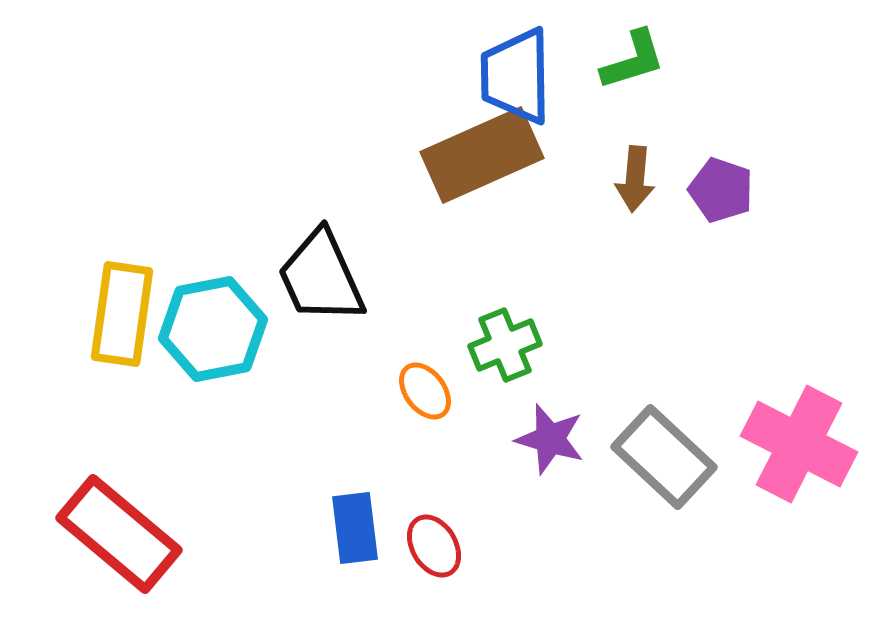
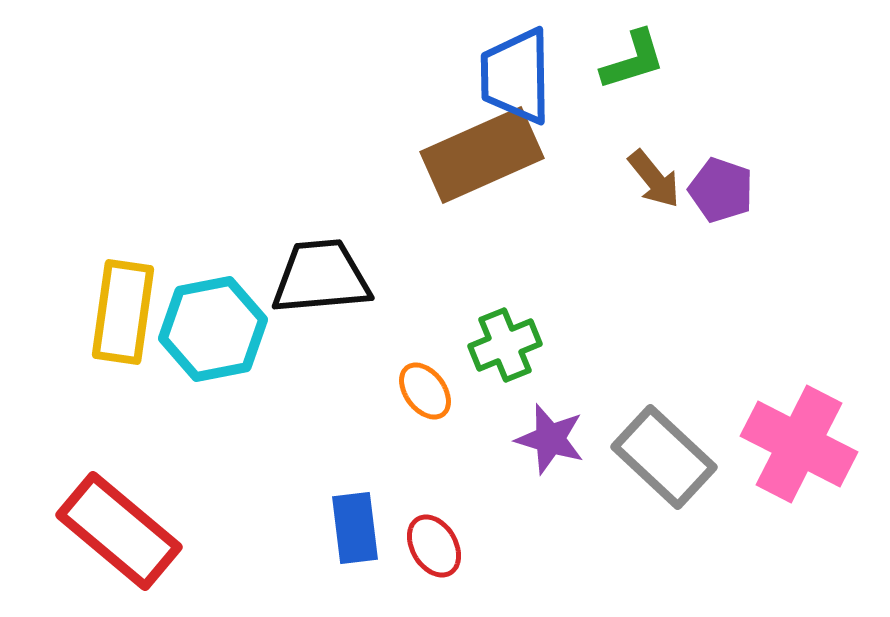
brown arrow: moved 19 px right; rotated 44 degrees counterclockwise
black trapezoid: rotated 109 degrees clockwise
yellow rectangle: moved 1 px right, 2 px up
red rectangle: moved 3 px up
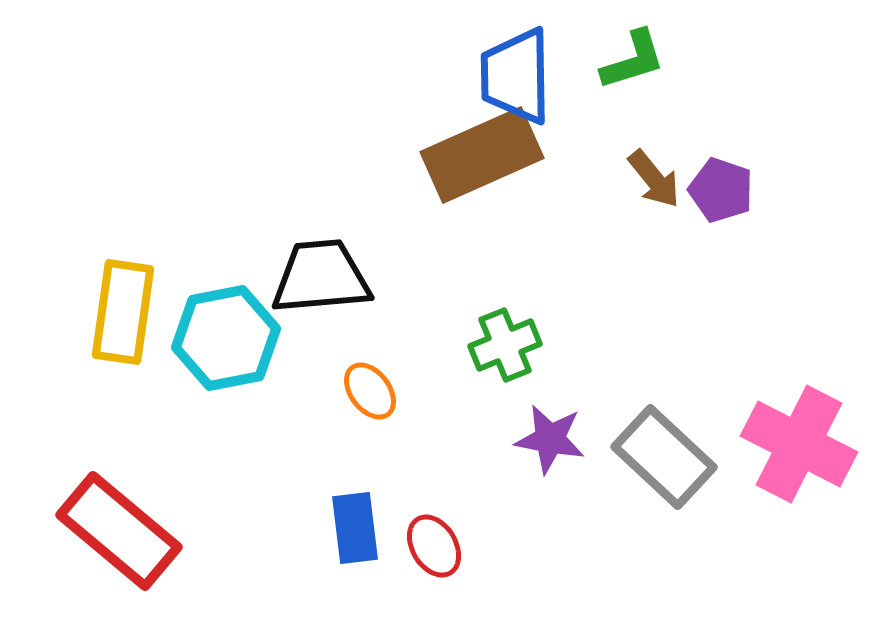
cyan hexagon: moved 13 px right, 9 px down
orange ellipse: moved 55 px left
purple star: rotated 6 degrees counterclockwise
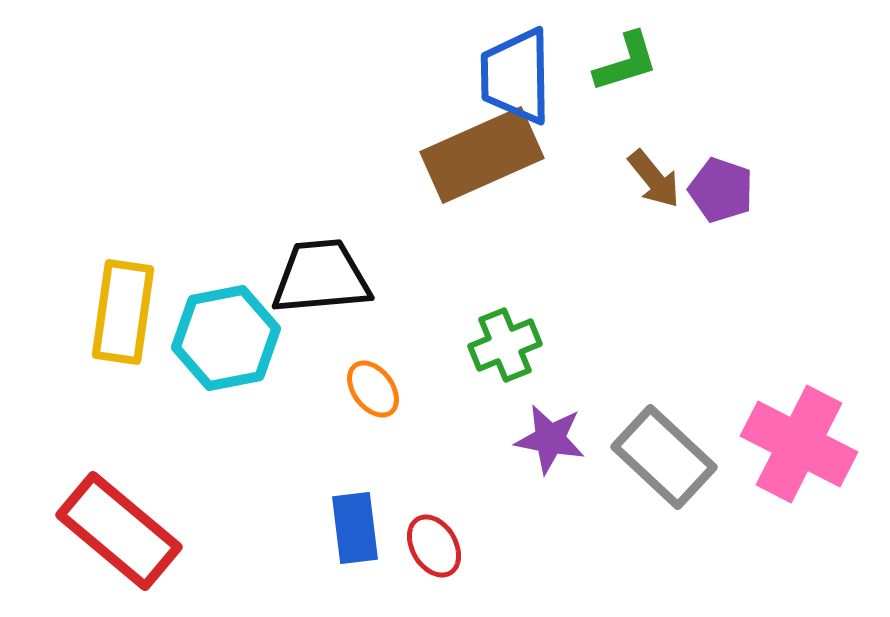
green L-shape: moved 7 px left, 2 px down
orange ellipse: moved 3 px right, 2 px up
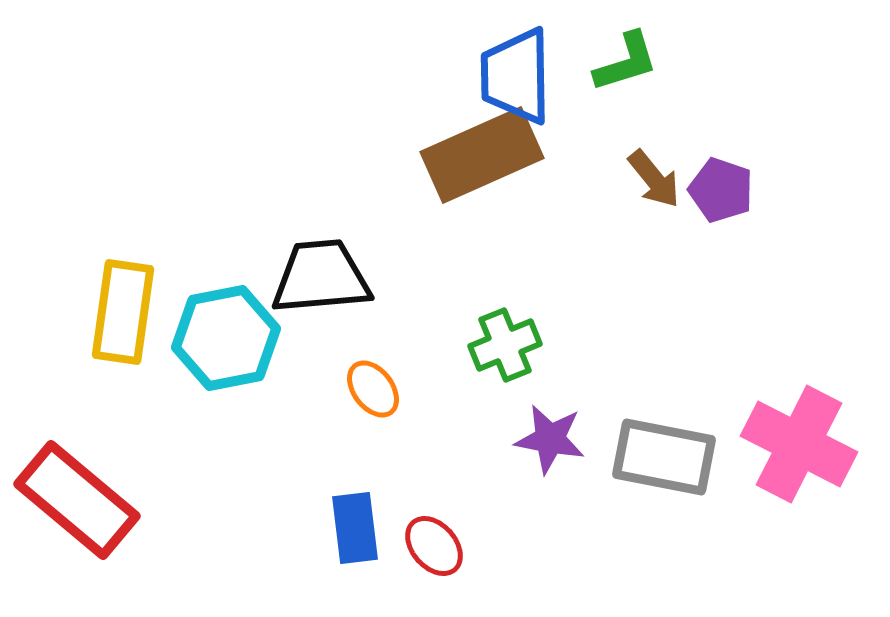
gray rectangle: rotated 32 degrees counterclockwise
red rectangle: moved 42 px left, 31 px up
red ellipse: rotated 10 degrees counterclockwise
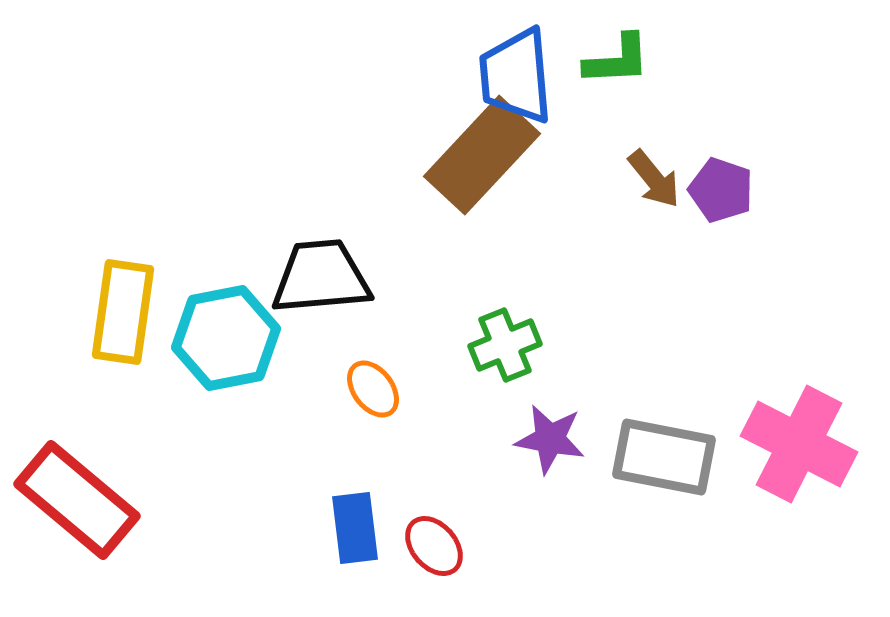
green L-shape: moved 9 px left, 2 px up; rotated 14 degrees clockwise
blue trapezoid: rotated 4 degrees counterclockwise
brown rectangle: rotated 23 degrees counterclockwise
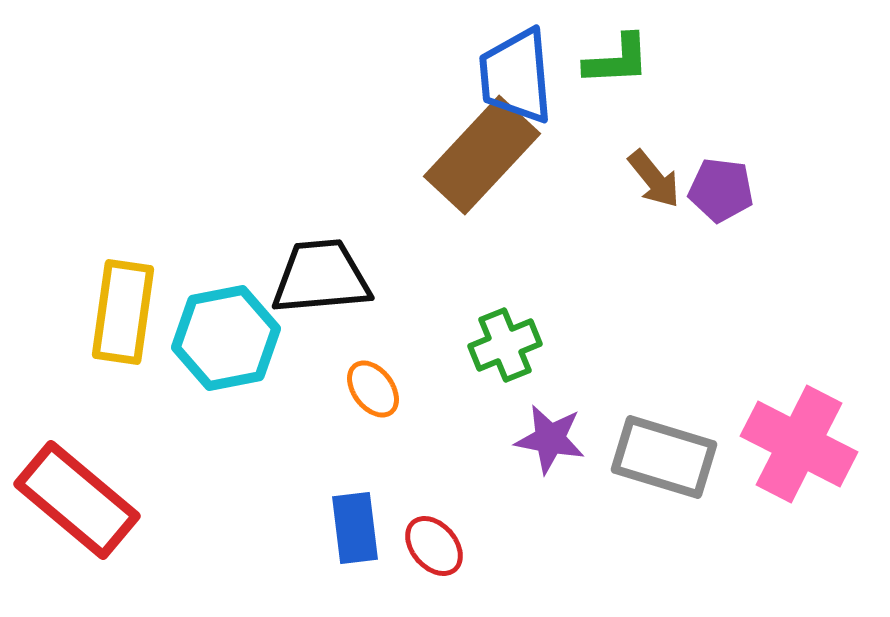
purple pentagon: rotated 12 degrees counterclockwise
gray rectangle: rotated 6 degrees clockwise
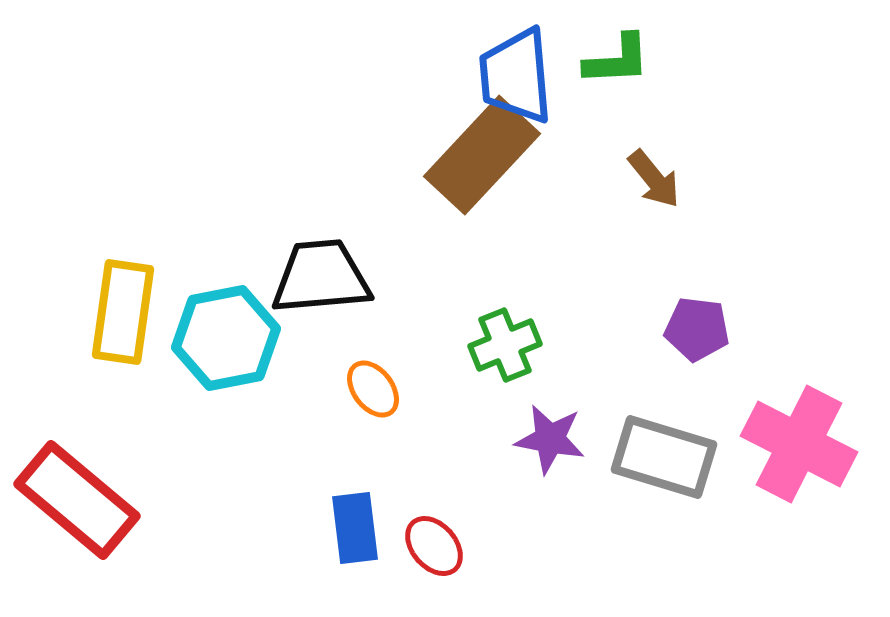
purple pentagon: moved 24 px left, 139 px down
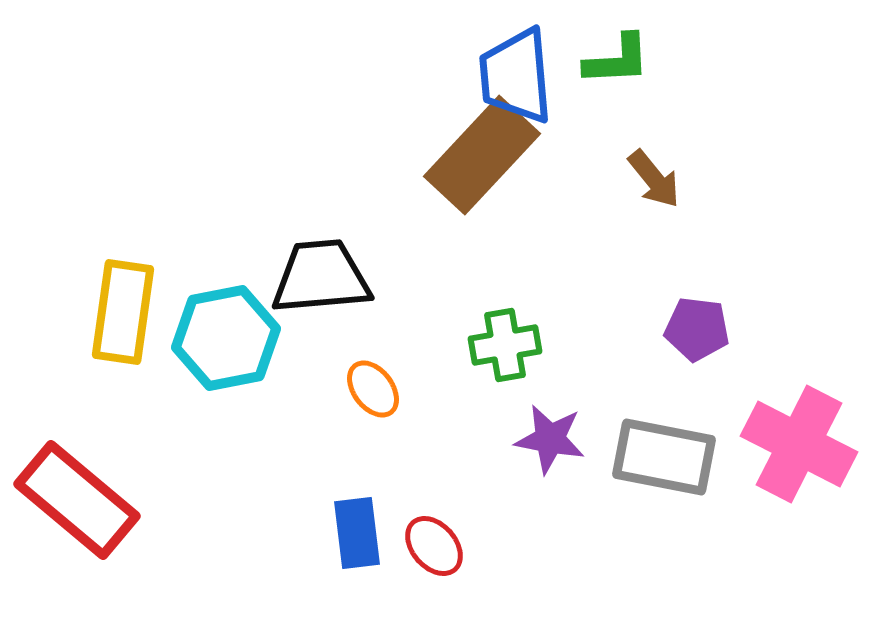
green cross: rotated 12 degrees clockwise
gray rectangle: rotated 6 degrees counterclockwise
blue rectangle: moved 2 px right, 5 px down
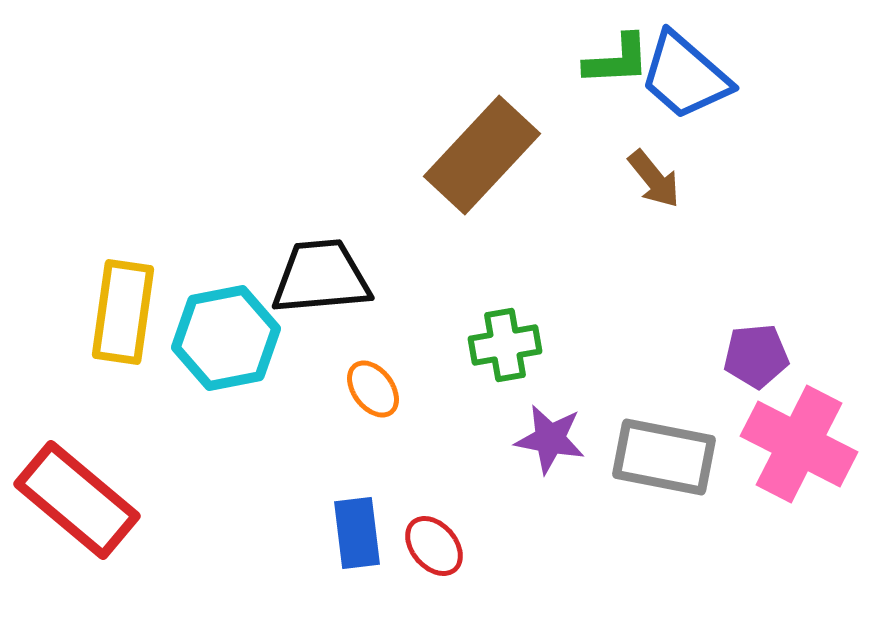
blue trapezoid: moved 169 px right; rotated 44 degrees counterclockwise
purple pentagon: moved 59 px right, 27 px down; rotated 12 degrees counterclockwise
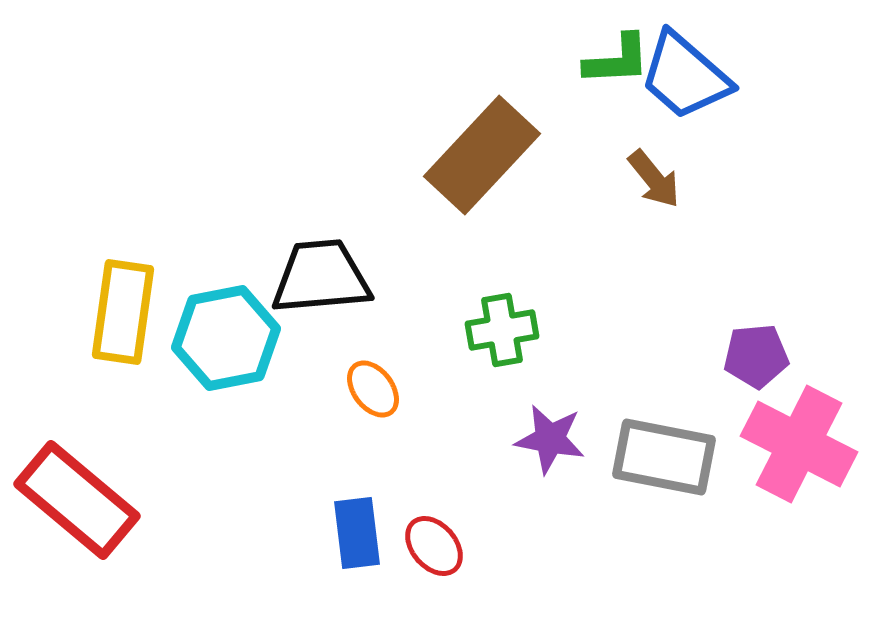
green cross: moved 3 px left, 15 px up
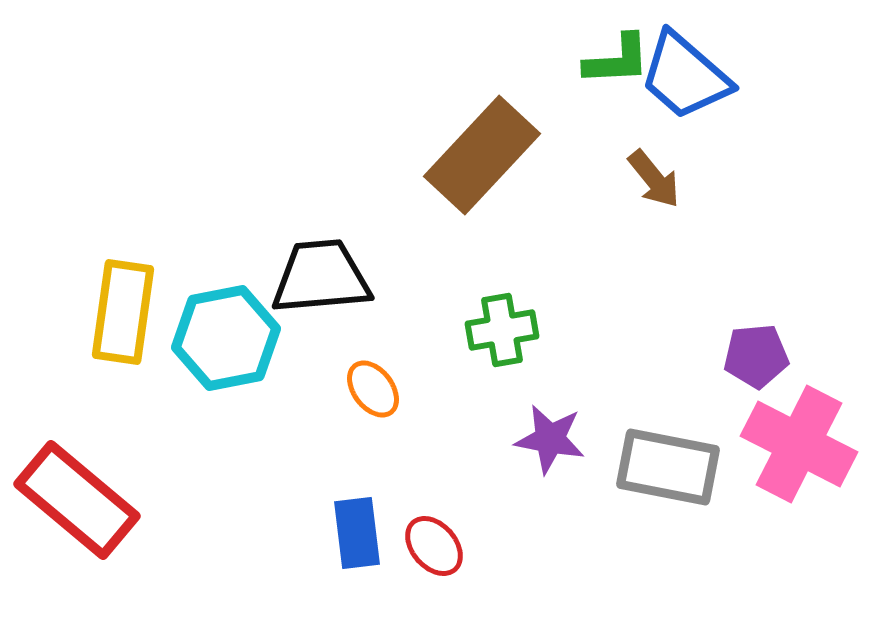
gray rectangle: moved 4 px right, 10 px down
